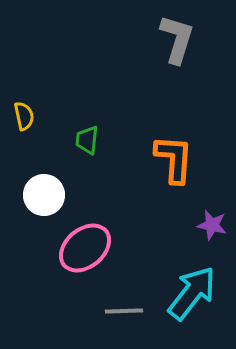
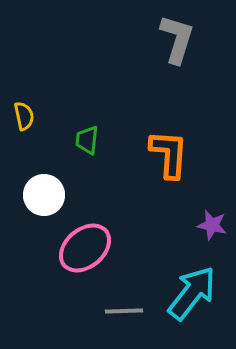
orange L-shape: moved 5 px left, 5 px up
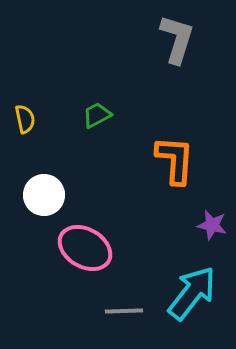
yellow semicircle: moved 1 px right, 3 px down
green trapezoid: moved 10 px right, 25 px up; rotated 56 degrees clockwise
orange L-shape: moved 6 px right, 6 px down
pink ellipse: rotated 70 degrees clockwise
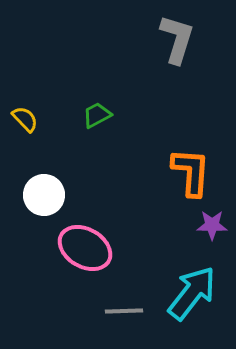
yellow semicircle: rotated 32 degrees counterclockwise
orange L-shape: moved 16 px right, 12 px down
purple star: rotated 12 degrees counterclockwise
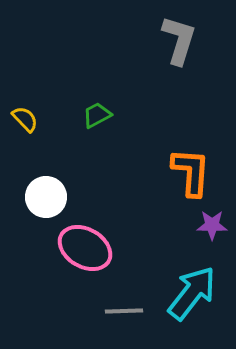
gray L-shape: moved 2 px right, 1 px down
white circle: moved 2 px right, 2 px down
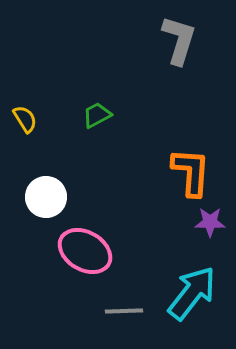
yellow semicircle: rotated 12 degrees clockwise
purple star: moved 2 px left, 3 px up
pink ellipse: moved 3 px down
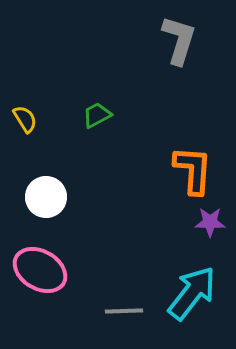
orange L-shape: moved 2 px right, 2 px up
pink ellipse: moved 45 px left, 19 px down
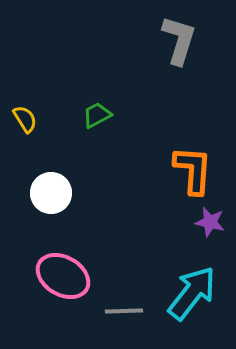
white circle: moved 5 px right, 4 px up
purple star: rotated 12 degrees clockwise
pink ellipse: moved 23 px right, 6 px down
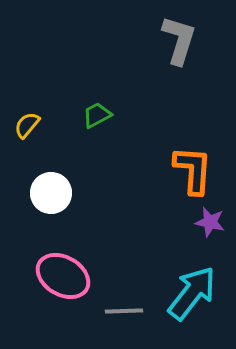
yellow semicircle: moved 2 px right, 6 px down; rotated 108 degrees counterclockwise
